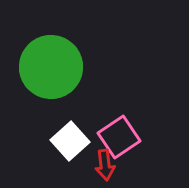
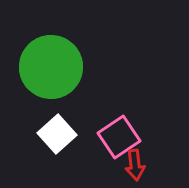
white square: moved 13 px left, 7 px up
red arrow: moved 30 px right
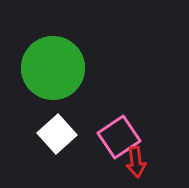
green circle: moved 2 px right, 1 px down
red arrow: moved 1 px right, 3 px up
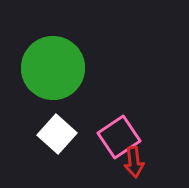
white square: rotated 6 degrees counterclockwise
red arrow: moved 2 px left
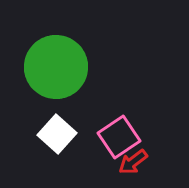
green circle: moved 3 px right, 1 px up
red arrow: moved 1 px left; rotated 60 degrees clockwise
